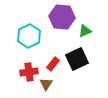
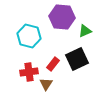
cyan hexagon: rotated 20 degrees counterclockwise
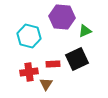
red rectangle: rotated 48 degrees clockwise
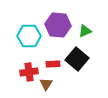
purple hexagon: moved 4 px left, 8 px down
cyan hexagon: rotated 15 degrees counterclockwise
black square: rotated 25 degrees counterclockwise
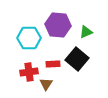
green triangle: moved 1 px right, 1 px down
cyan hexagon: moved 2 px down
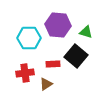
green triangle: rotated 40 degrees clockwise
black square: moved 1 px left, 3 px up
red cross: moved 4 px left, 1 px down
brown triangle: rotated 24 degrees clockwise
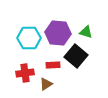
purple hexagon: moved 8 px down
red rectangle: moved 1 px down
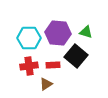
red cross: moved 4 px right, 7 px up
